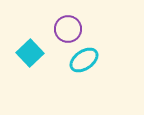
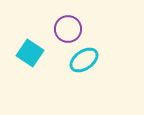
cyan square: rotated 12 degrees counterclockwise
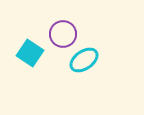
purple circle: moved 5 px left, 5 px down
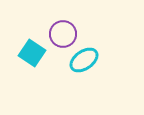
cyan square: moved 2 px right
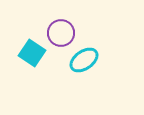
purple circle: moved 2 px left, 1 px up
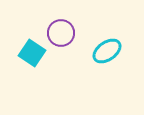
cyan ellipse: moved 23 px right, 9 px up
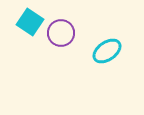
cyan square: moved 2 px left, 31 px up
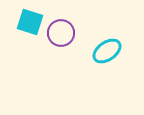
cyan square: rotated 16 degrees counterclockwise
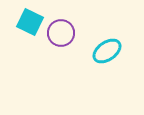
cyan square: rotated 8 degrees clockwise
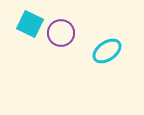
cyan square: moved 2 px down
